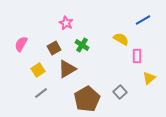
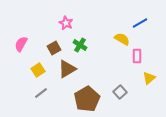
blue line: moved 3 px left, 3 px down
yellow semicircle: moved 1 px right
green cross: moved 2 px left
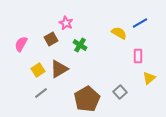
yellow semicircle: moved 3 px left, 6 px up
brown square: moved 3 px left, 9 px up
pink rectangle: moved 1 px right
brown triangle: moved 8 px left
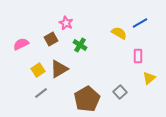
pink semicircle: rotated 35 degrees clockwise
